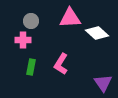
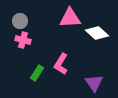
gray circle: moved 11 px left
pink cross: rotated 14 degrees clockwise
green rectangle: moved 6 px right, 6 px down; rotated 21 degrees clockwise
purple triangle: moved 9 px left
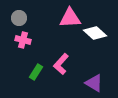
gray circle: moved 1 px left, 3 px up
white diamond: moved 2 px left
pink L-shape: rotated 10 degrees clockwise
green rectangle: moved 1 px left, 1 px up
purple triangle: rotated 24 degrees counterclockwise
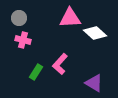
pink L-shape: moved 1 px left
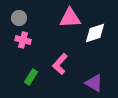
white diamond: rotated 60 degrees counterclockwise
green rectangle: moved 5 px left, 5 px down
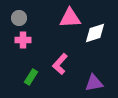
pink cross: rotated 14 degrees counterclockwise
purple triangle: rotated 42 degrees counterclockwise
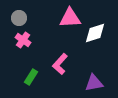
pink cross: rotated 35 degrees clockwise
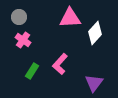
gray circle: moved 1 px up
white diamond: rotated 30 degrees counterclockwise
green rectangle: moved 1 px right, 6 px up
purple triangle: rotated 42 degrees counterclockwise
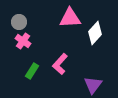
gray circle: moved 5 px down
pink cross: moved 1 px down
purple triangle: moved 1 px left, 2 px down
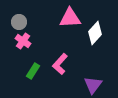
green rectangle: moved 1 px right
